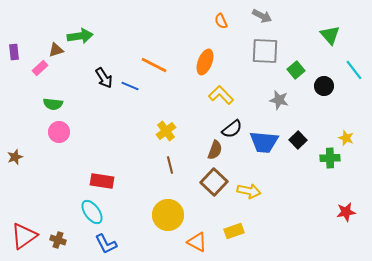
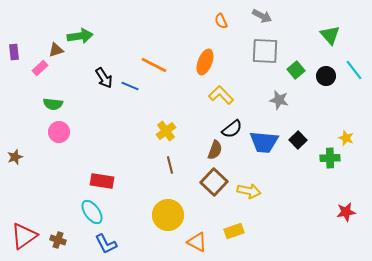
black circle: moved 2 px right, 10 px up
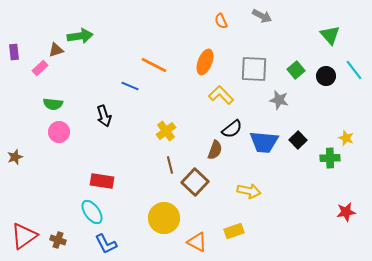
gray square: moved 11 px left, 18 px down
black arrow: moved 38 px down; rotated 15 degrees clockwise
brown square: moved 19 px left
yellow circle: moved 4 px left, 3 px down
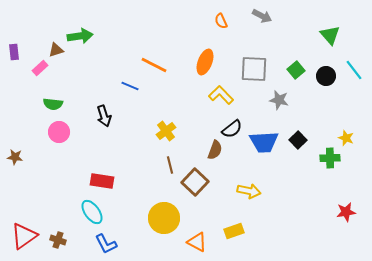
blue trapezoid: rotated 8 degrees counterclockwise
brown star: rotated 28 degrees clockwise
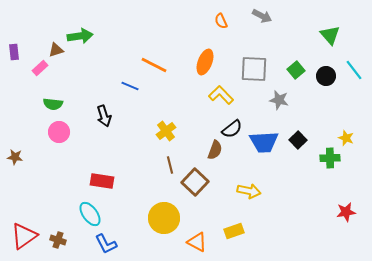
cyan ellipse: moved 2 px left, 2 px down
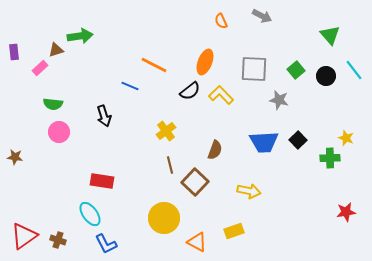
black semicircle: moved 42 px left, 38 px up
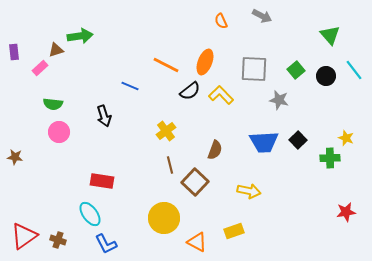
orange line: moved 12 px right
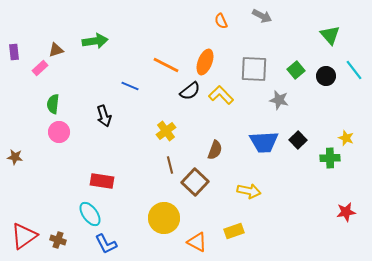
green arrow: moved 15 px right, 5 px down
green semicircle: rotated 90 degrees clockwise
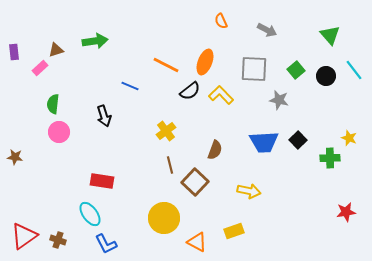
gray arrow: moved 5 px right, 14 px down
yellow star: moved 3 px right
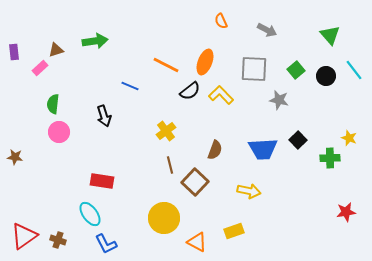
blue trapezoid: moved 1 px left, 7 px down
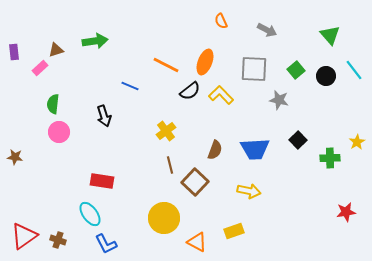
yellow star: moved 8 px right, 4 px down; rotated 21 degrees clockwise
blue trapezoid: moved 8 px left
